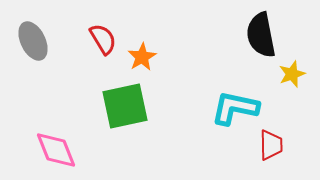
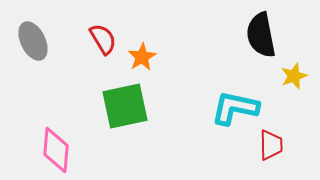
yellow star: moved 2 px right, 2 px down
pink diamond: rotated 27 degrees clockwise
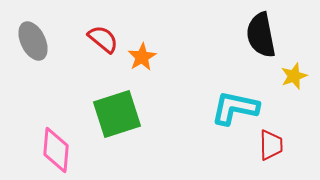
red semicircle: rotated 20 degrees counterclockwise
green square: moved 8 px left, 8 px down; rotated 6 degrees counterclockwise
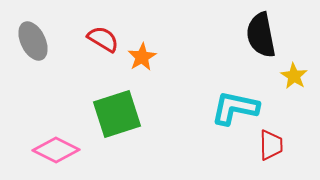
red semicircle: rotated 8 degrees counterclockwise
yellow star: rotated 20 degrees counterclockwise
pink diamond: rotated 69 degrees counterclockwise
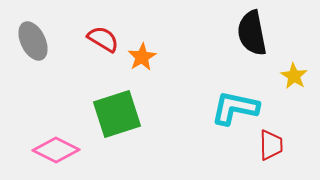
black semicircle: moved 9 px left, 2 px up
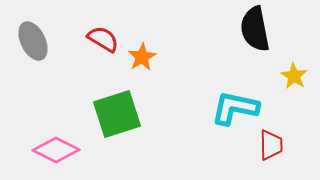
black semicircle: moved 3 px right, 4 px up
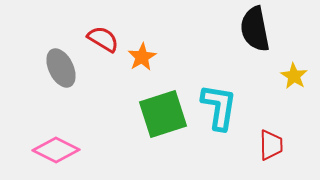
gray ellipse: moved 28 px right, 27 px down
cyan L-shape: moved 16 px left, 1 px up; rotated 87 degrees clockwise
green square: moved 46 px right
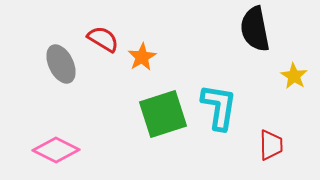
gray ellipse: moved 4 px up
